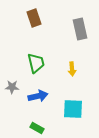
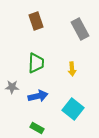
brown rectangle: moved 2 px right, 3 px down
gray rectangle: rotated 15 degrees counterclockwise
green trapezoid: rotated 15 degrees clockwise
cyan square: rotated 35 degrees clockwise
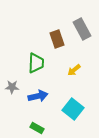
brown rectangle: moved 21 px right, 18 px down
gray rectangle: moved 2 px right
yellow arrow: moved 2 px right, 1 px down; rotated 56 degrees clockwise
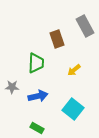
gray rectangle: moved 3 px right, 3 px up
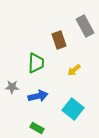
brown rectangle: moved 2 px right, 1 px down
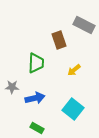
gray rectangle: moved 1 px left, 1 px up; rotated 35 degrees counterclockwise
blue arrow: moved 3 px left, 2 px down
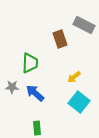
brown rectangle: moved 1 px right, 1 px up
green trapezoid: moved 6 px left
yellow arrow: moved 7 px down
blue arrow: moved 5 px up; rotated 126 degrees counterclockwise
cyan square: moved 6 px right, 7 px up
green rectangle: rotated 56 degrees clockwise
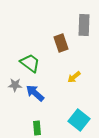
gray rectangle: rotated 65 degrees clockwise
brown rectangle: moved 1 px right, 4 px down
green trapezoid: rotated 55 degrees counterclockwise
gray star: moved 3 px right, 2 px up
cyan square: moved 18 px down
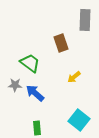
gray rectangle: moved 1 px right, 5 px up
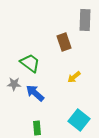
brown rectangle: moved 3 px right, 1 px up
gray star: moved 1 px left, 1 px up
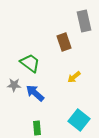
gray rectangle: moved 1 px left, 1 px down; rotated 15 degrees counterclockwise
gray star: moved 1 px down
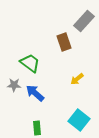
gray rectangle: rotated 55 degrees clockwise
yellow arrow: moved 3 px right, 2 px down
